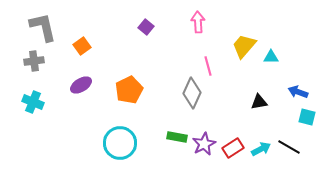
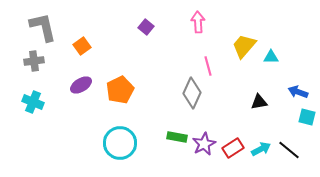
orange pentagon: moved 9 px left
black line: moved 3 px down; rotated 10 degrees clockwise
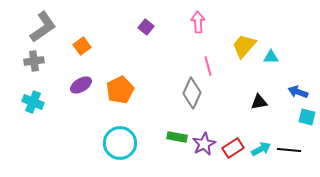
gray L-shape: rotated 68 degrees clockwise
black line: rotated 35 degrees counterclockwise
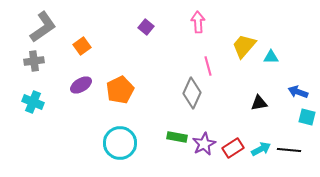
black triangle: moved 1 px down
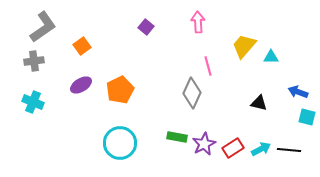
black triangle: rotated 24 degrees clockwise
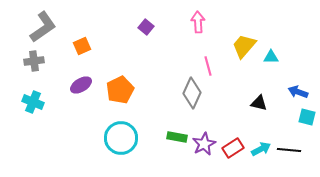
orange square: rotated 12 degrees clockwise
cyan circle: moved 1 px right, 5 px up
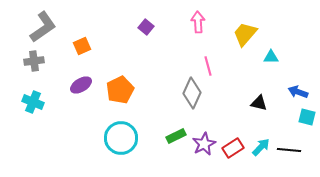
yellow trapezoid: moved 1 px right, 12 px up
green rectangle: moved 1 px left, 1 px up; rotated 36 degrees counterclockwise
cyan arrow: moved 2 px up; rotated 18 degrees counterclockwise
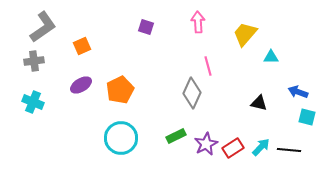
purple square: rotated 21 degrees counterclockwise
purple star: moved 2 px right
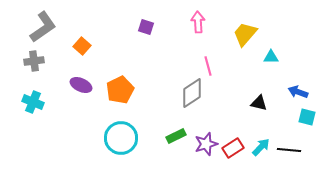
orange square: rotated 24 degrees counterclockwise
purple ellipse: rotated 55 degrees clockwise
gray diamond: rotated 32 degrees clockwise
purple star: rotated 10 degrees clockwise
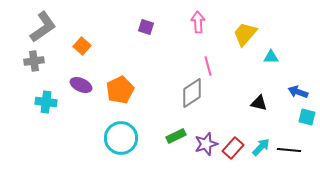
cyan cross: moved 13 px right; rotated 15 degrees counterclockwise
red rectangle: rotated 15 degrees counterclockwise
